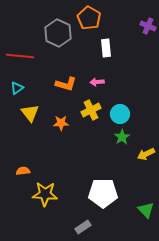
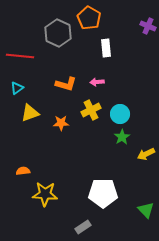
yellow triangle: rotated 48 degrees clockwise
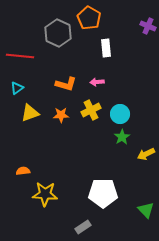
orange star: moved 8 px up
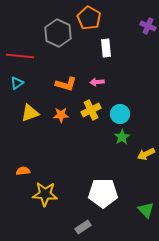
cyan triangle: moved 5 px up
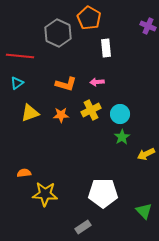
orange semicircle: moved 1 px right, 2 px down
green triangle: moved 2 px left, 1 px down
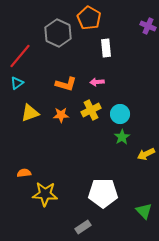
red line: rotated 56 degrees counterclockwise
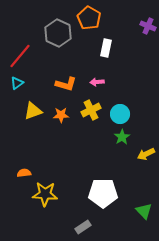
white rectangle: rotated 18 degrees clockwise
yellow triangle: moved 3 px right, 2 px up
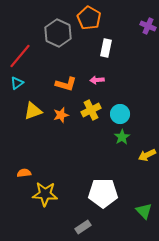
pink arrow: moved 2 px up
orange star: rotated 14 degrees counterclockwise
yellow arrow: moved 1 px right, 1 px down
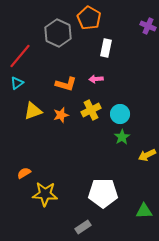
pink arrow: moved 1 px left, 1 px up
orange semicircle: rotated 24 degrees counterclockwise
green triangle: rotated 48 degrees counterclockwise
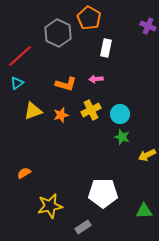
red line: rotated 8 degrees clockwise
green star: rotated 21 degrees counterclockwise
yellow star: moved 5 px right, 12 px down; rotated 15 degrees counterclockwise
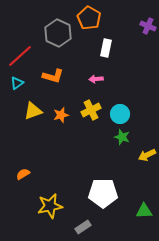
orange L-shape: moved 13 px left, 8 px up
orange semicircle: moved 1 px left, 1 px down
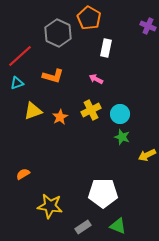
pink arrow: rotated 32 degrees clockwise
cyan triangle: rotated 16 degrees clockwise
orange star: moved 1 px left, 2 px down; rotated 14 degrees counterclockwise
yellow star: rotated 20 degrees clockwise
green triangle: moved 26 px left, 15 px down; rotated 24 degrees clockwise
